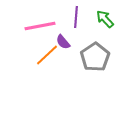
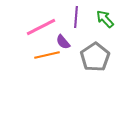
pink line: moved 1 px right, 1 px down; rotated 16 degrees counterclockwise
orange line: rotated 30 degrees clockwise
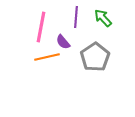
green arrow: moved 2 px left, 1 px up
pink line: rotated 52 degrees counterclockwise
orange line: moved 2 px down
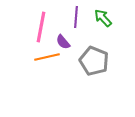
gray pentagon: moved 1 px left, 4 px down; rotated 16 degrees counterclockwise
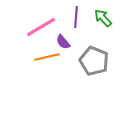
pink line: rotated 48 degrees clockwise
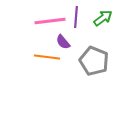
green arrow: rotated 96 degrees clockwise
pink line: moved 9 px right, 6 px up; rotated 24 degrees clockwise
orange line: rotated 20 degrees clockwise
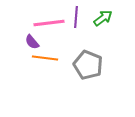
pink line: moved 1 px left, 2 px down
purple semicircle: moved 31 px left
orange line: moved 2 px left, 1 px down
gray pentagon: moved 6 px left, 4 px down
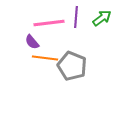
green arrow: moved 1 px left
gray pentagon: moved 16 px left, 1 px down
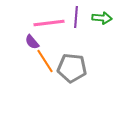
green arrow: rotated 42 degrees clockwise
orange line: moved 3 px down; rotated 50 degrees clockwise
gray pentagon: moved 2 px down; rotated 16 degrees counterclockwise
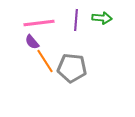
purple line: moved 3 px down
pink line: moved 10 px left
